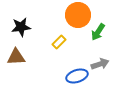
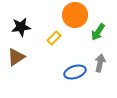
orange circle: moved 3 px left
yellow rectangle: moved 5 px left, 4 px up
brown triangle: rotated 30 degrees counterclockwise
gray arrow: moved 1 px up; rotated 60 degrees counterclockwise
blue ellipse: moved 2 px left, 4 px up
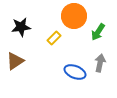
orange circle: moved 1 px left, 1 px down
brown triangle: moved 1 px left, 4 px down
blue ellipse: rotated 40 degrees clockwise
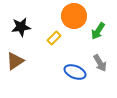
green arrow: moved 1 px up
gray arrow: rotated 138 degrees clockwise
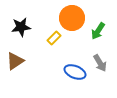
orange circle: moved 2 px left, 2 px down
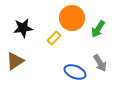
black star: moved 2 px right, 1 px down
green arrow: moved 2 px up
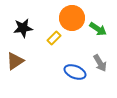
green arrow: rotated 90 degrees counterclockwise
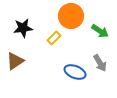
orange circle: moved 1 px left, 2 px up
green arrow: moved 2 px right, 2 px down
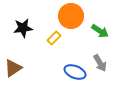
brown triangle: moved 2 px left, 7 px down
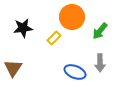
orange circle: moved 1 px right, 1 px down
green arrow: rotated 96 degrees clockwise
gray arrow: rotated 30 degrees clockwise
brown triangle: rotated 24 degrees counterclockwise
